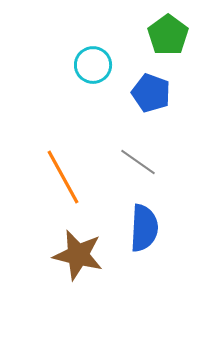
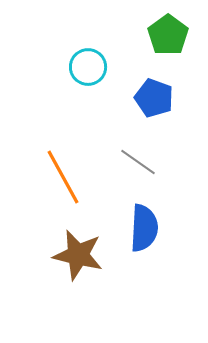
cyan circle: moved 5 px left, 2 px down
blue pentagon: moved 3 px right, 5 px down
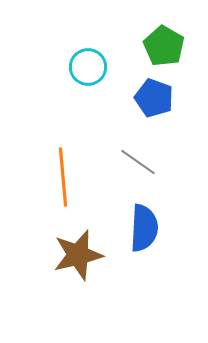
green pentagon: moved 4 px left, 11 px down; rotated 6 degrees counterclockwise
orange line: rotated 24 degrees clockwise
brown star: rotated 27 degrees counterclockwise
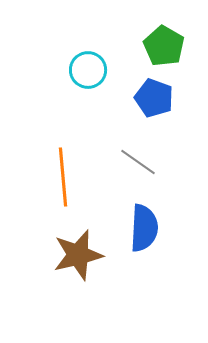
cyan circle: moved 3 px down
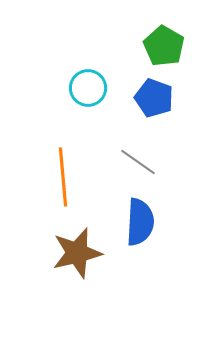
cyan circle: moved 18 px down
blue semicircle: moved 4 px left, 6 px up
brown star: moved 1 px left, 2 px up
